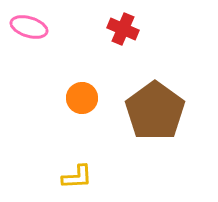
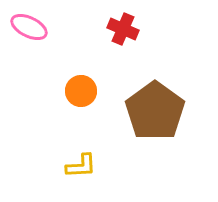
pink ellipse: rotated 9 degrees clockwise
orange circle: moved 1 px left, 7 px up
yellow L-shape: moved 4 px right, 11 px up
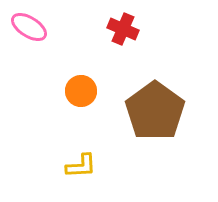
pink ellipse: rotated 6 degrees clockwise
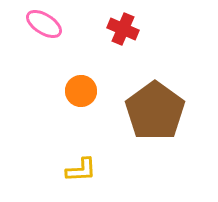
pink ellipse: moved 15 px right, 3 px up
yellow L-shape: moved 4 px down
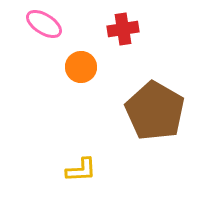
red cross: rotated 32 degrees counterclockwise
orange circle: moved 24 px up
brown pentagon: rotated 6 degrees counterclockwise
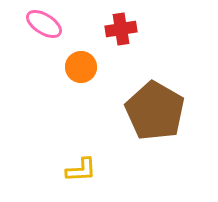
red cross: moved 2 px left
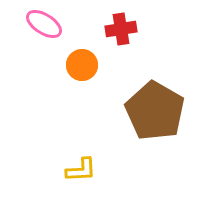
orange circle: moved 1 px right, 2 px up
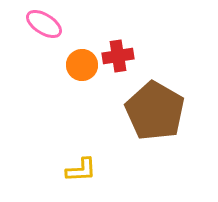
red cross: moved 3 px left, 27 px down
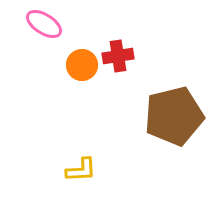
brown pentagon: moved 19 px right, 5 px down; rotated 28 degrees clockwise
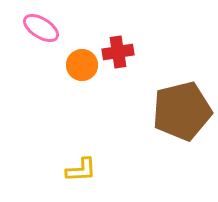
pink ellipse: moved 3 px left, 4 px down
red cross: moved 4 px up
brown pentagon: moved 8 px right, 5 px up
